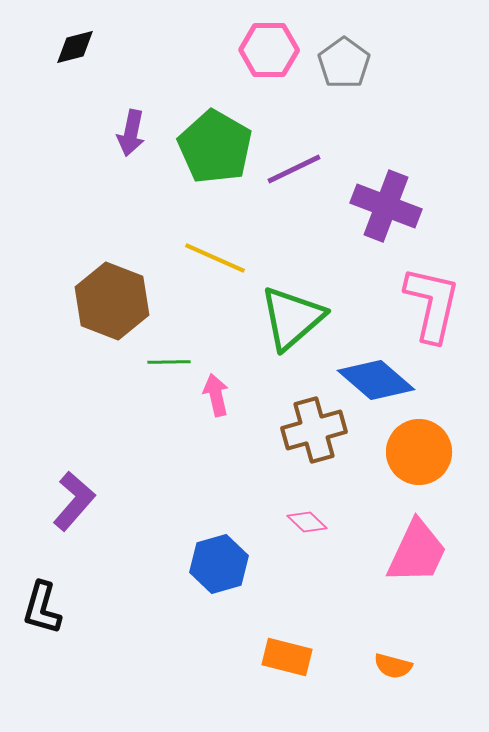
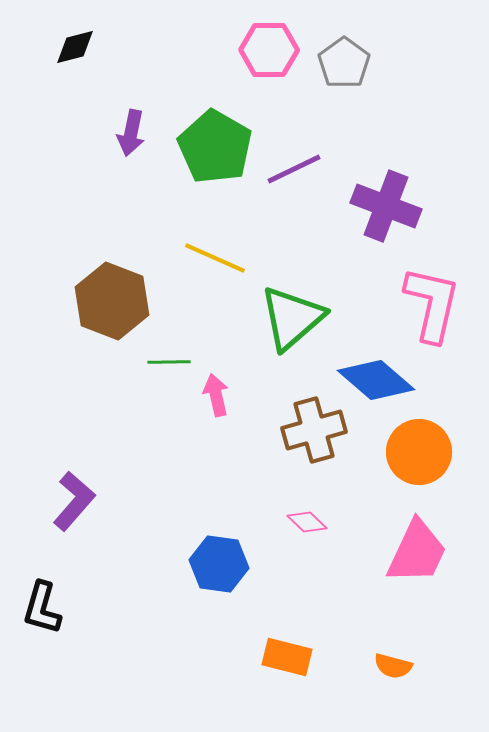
blue hexagon: rotated 24 degrees clockwise
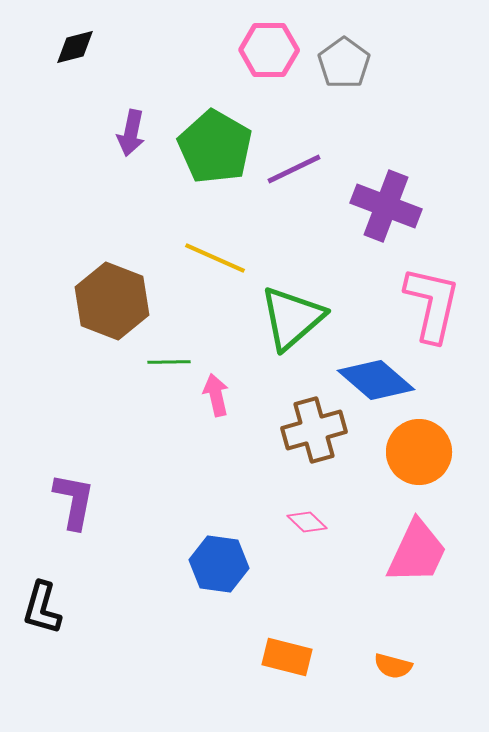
purple L-shape: rotated 30 degrees counterclockwise
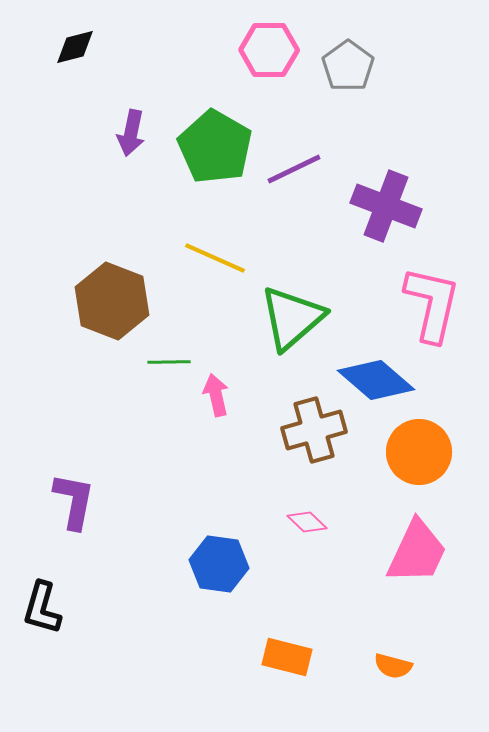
gray pentagon: moved 4 px right, 3 px down
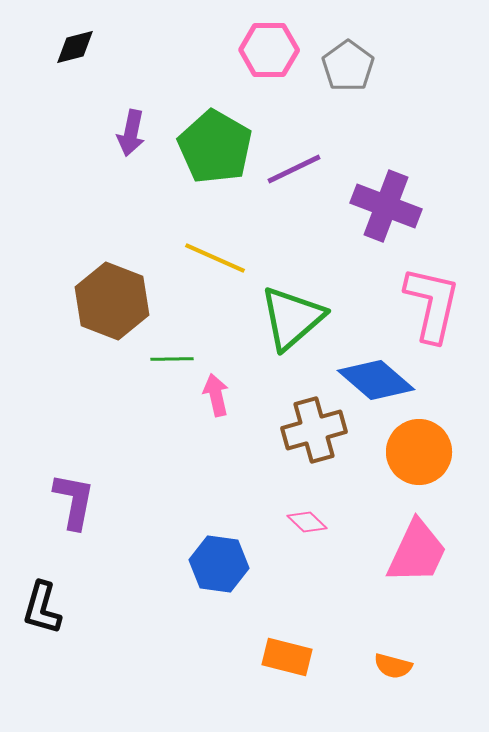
green line: moved 3 px right, 3 px up
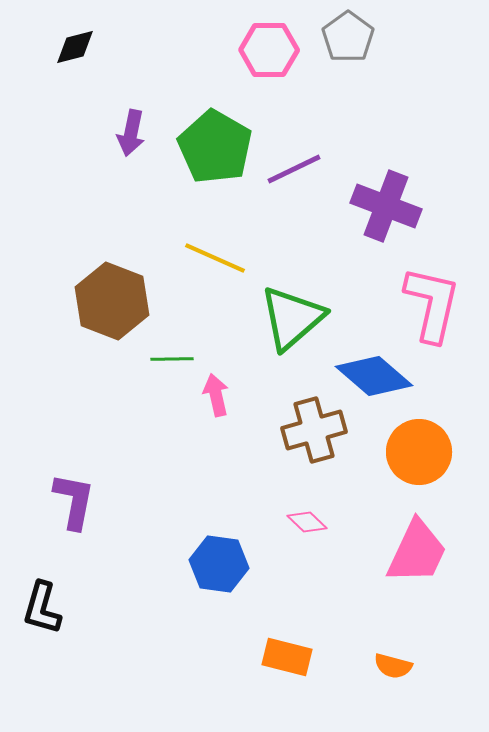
gray pentagon: moved 29 px up
blue diamond: moved 2 px left, 4 px up
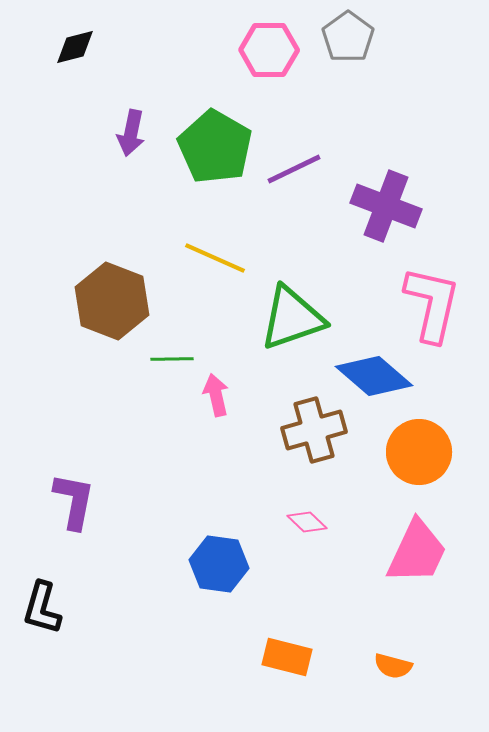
green triangle: rotated 22 degrees clockwise
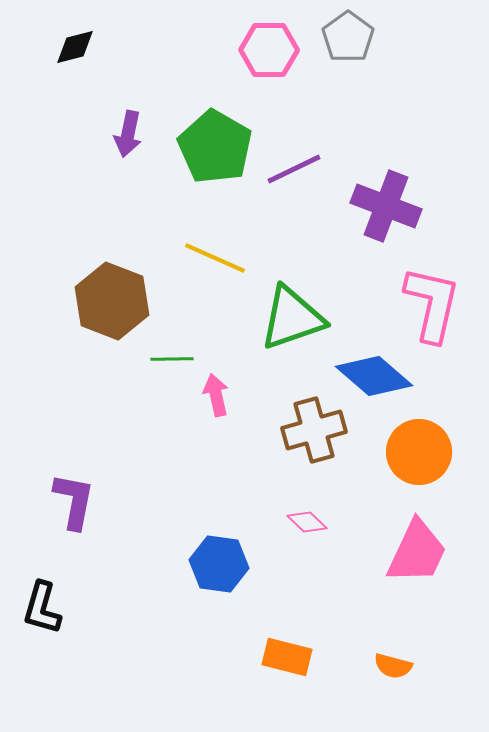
purple arrow: moved 3 px left, 1 px down
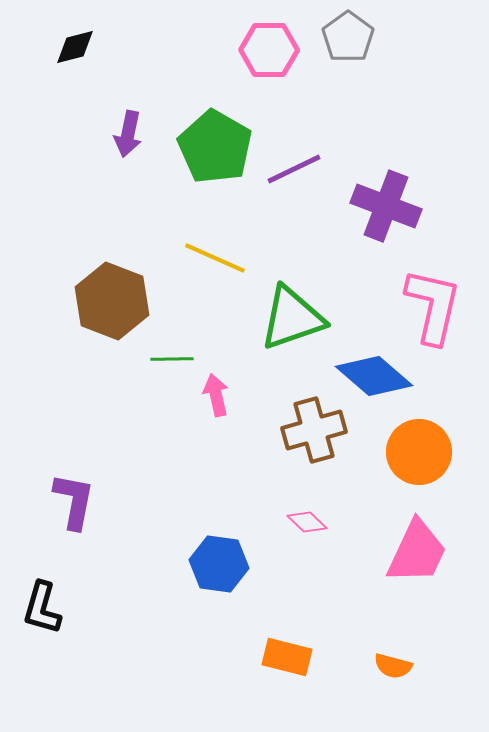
pink L-shape: moved 1 px right, 2 px down
